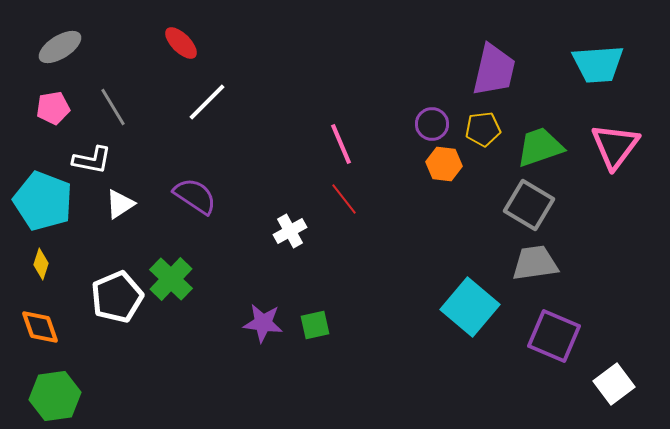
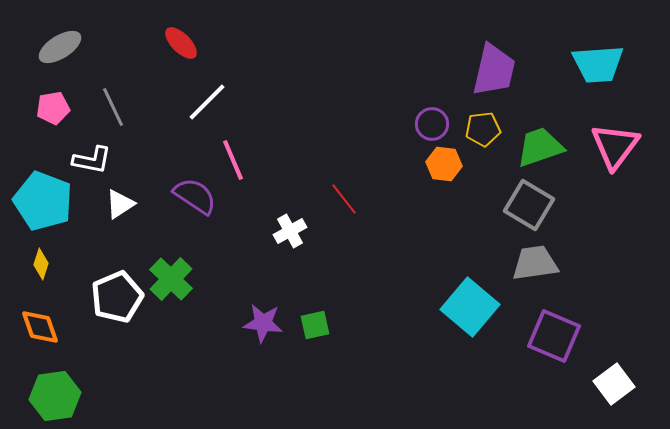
gray line: rotated 6 degrees clockwise
pink line: moved 108 px left, 16 px down
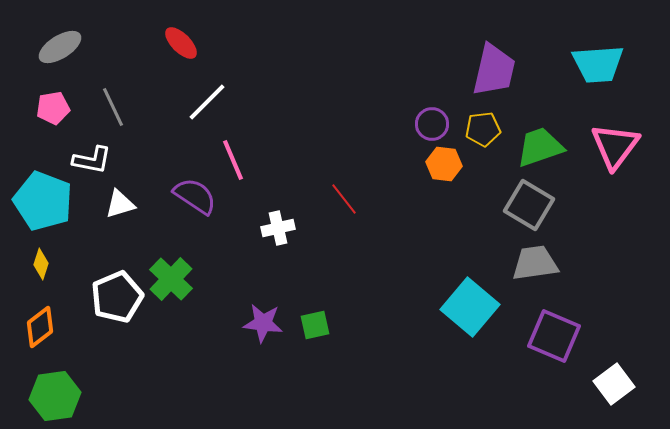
white triangle: rotated 16 degrees clockwise
white cross: moved 12 px left, 3 px up; rotated 16 degrees clockwise
orange diamond: rotated 72 degrees clockwise
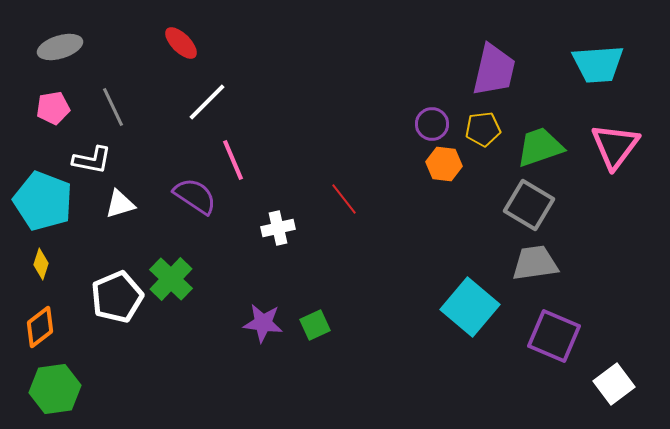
gray ellipse: rotated 15 degrees clockwise
green square: rotated 12 degrees counterclockwise
green hexagon: moved 7 px up
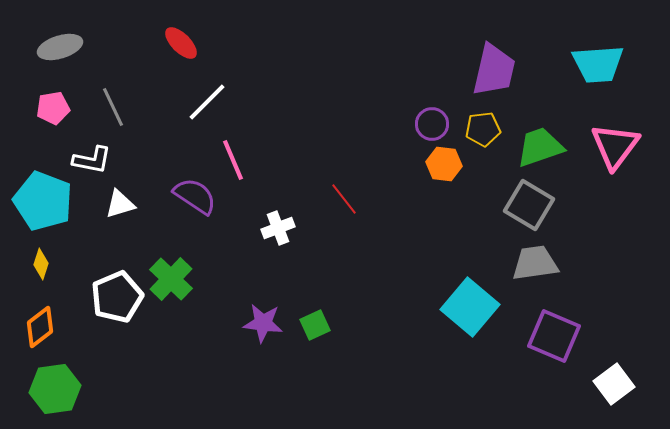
white cross: rotated 8 degrees counterclockwise
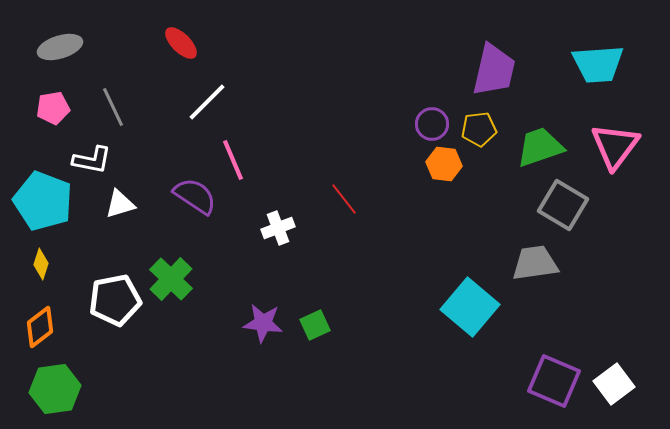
yellow pentagon: moved 4 px left
gray square: moved 34 px right
white pentagon: moved 2 px left, 3 px down; rotated 12 degrees clockwise
purple square: moved 45 px down
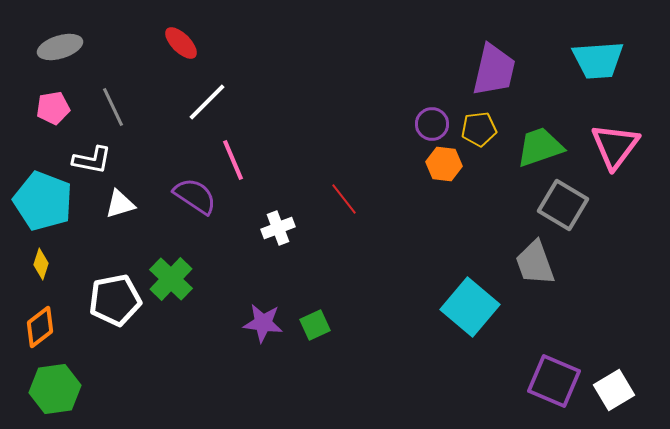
cyan trapezoid: moved 4 px up
gray trapezoid: rotated 102 degrees counterclockwise
white square: moved 6 px down; rotated 6 degrees clockwise
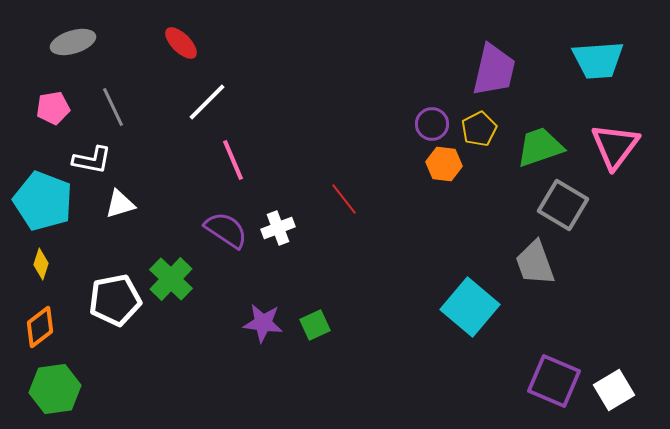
gray ellipse: moved 13 px right, 5 px up
yellow pentagon: rotated 20 degrees counterclockwise
purple semicircle: moved 31 px right, 34 px down
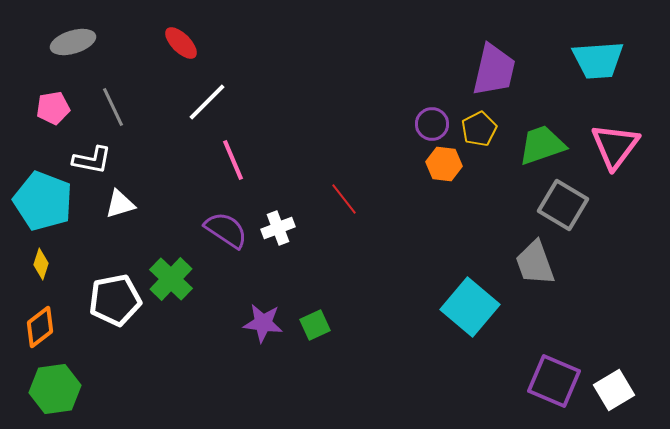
green trapezoid: moved 2 px right, 2 px up
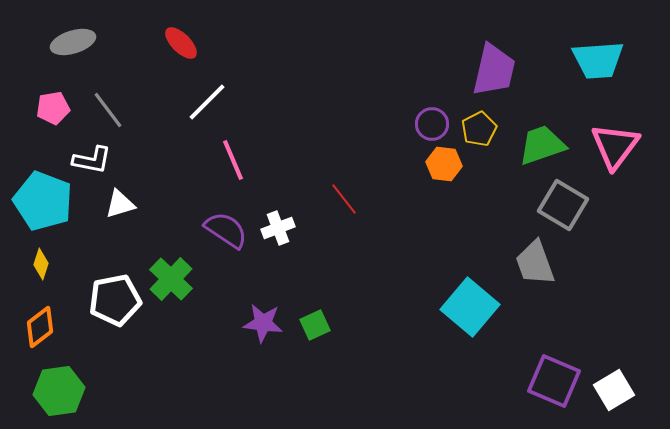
gray line: moved 5 px left, 3 px down; rotated 12 degrees counterclockwise
green hexagon: moved 4 px right, 2 px down
